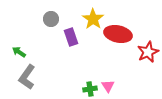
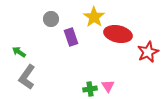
yellow star: moved 1 px right, 2 px up
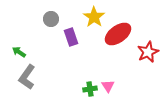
red ellipse: rotated 48 degrees counterclockwise
